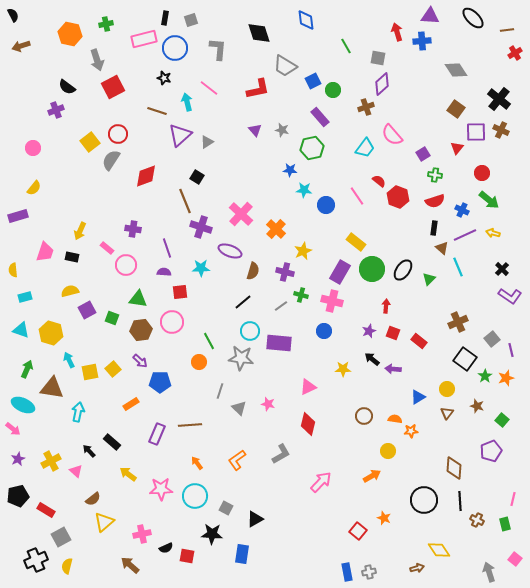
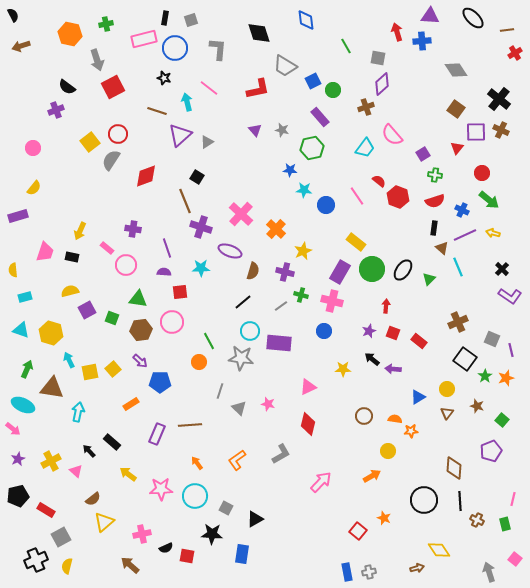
gray square at (492, 339): rotated 28 degrees counterclockwise
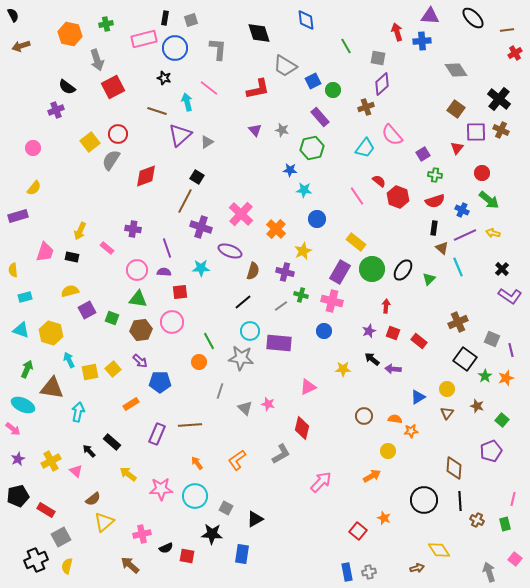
brown line at (185, 201): rotated 50 degrees clockwise
blue circle at (326, 205): moved 9 px left, 14 px down
pink circle at (126, 265): moved 11 px right, 5 px down
gray triangle at (239, 408): moved 6 px right
red diamond at (308, 424): moved 6 px left, 4 px down
